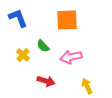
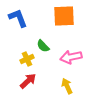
orange square: moved 3 px left, 4 px up
yellow cross: moved 4 px right, 4 px down; rotated 24 degrees clockwise
red arrow: moved 18 px left; rotated 60 degrees counterclockwise
yellow arrow: moved 20 px left
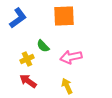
blue L-shape: rotated 75 degrees clockwise
red arrow: rotated 102 degrees counterclockwise
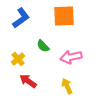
blue L-shape: moved 3 px right
yellow cross: moved 9 px left; rotated 16 degrees counterclockwise
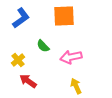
yellow cross: moved 1 px down
yellow arrow: moved 9 px right
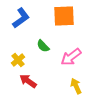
pink arrow: rotated 25 degrees counterclockwise
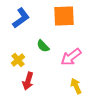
red arrow: rotated 108 degrees counterclockwise
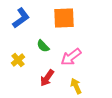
orange square: moved 2 px down
red arrow: moved 19 px right, 3 px up; rotated 18 degrees clockwise
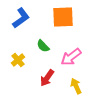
orange square: moved 1 px left, 1 px up
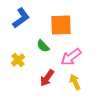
orange square: moved 2 px left, 8 px down
yellow arrow: moved 1 px left, 4 px up
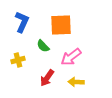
blue L-shape: moved 1 px right, 4 px down; rotated 30 degrees counterclockwise
yellow cross: rotated 24 degrees clockwise
yellow arrow: moved 1 px right; rotated 63 degrees counterclockwise
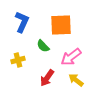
yellow arrow: moved 2 px up; rotated 35 degrees clockwise
